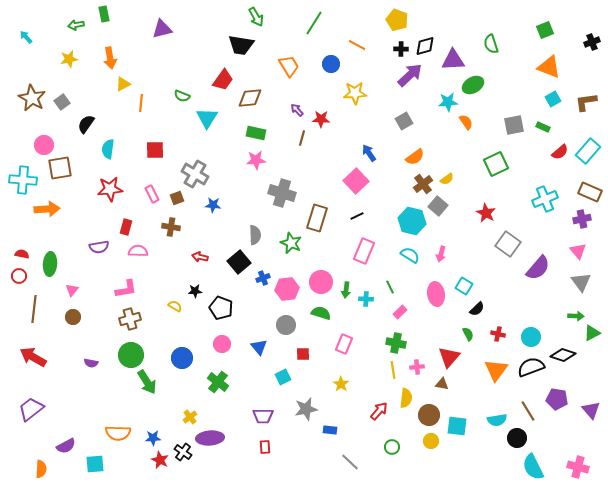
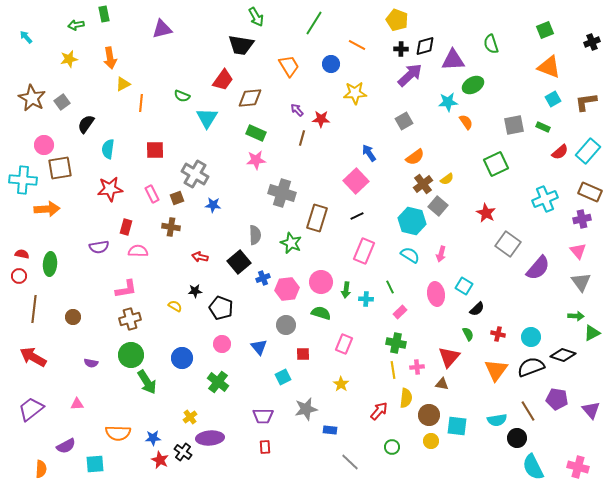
green rectangle at (256, 133): rotated 12 degrees clockwise
pink triangle at (72, 290): moved 5 px right, 114 px down; rotated 48 degrees clockwise
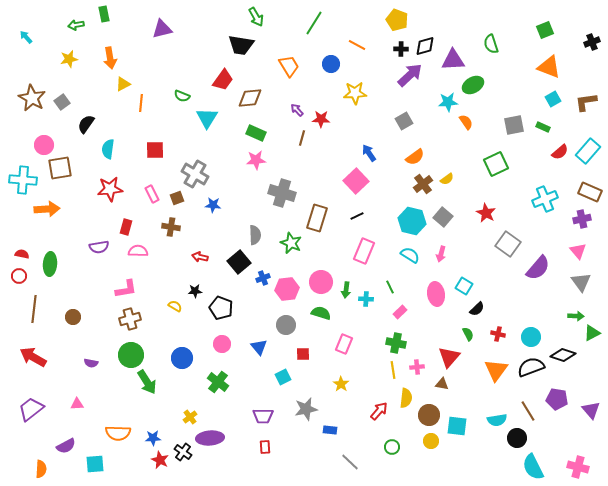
gray square at (438, 206): moved 5 px right, 11 px down
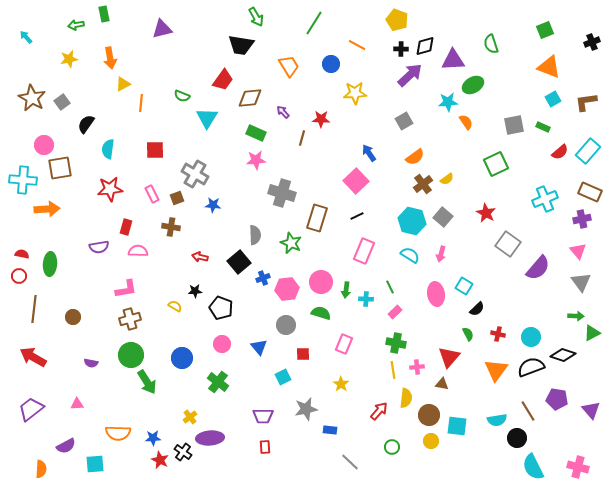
purple arrow at (297, 110): moved 14 px left, 2 px down
pink rectangle at (400, 312): moved 5 px left
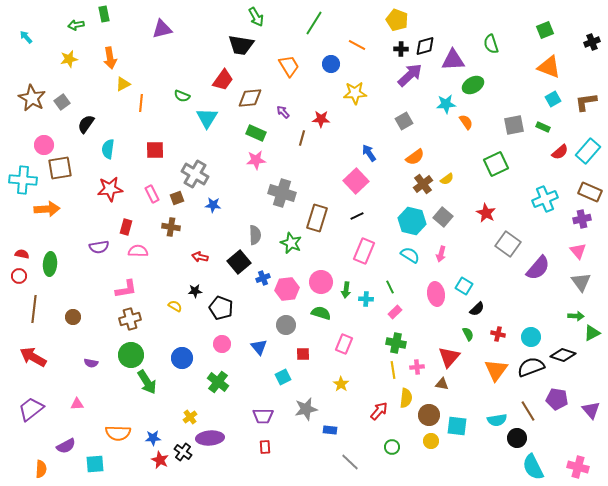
cyan star at (448, 102): moved 2 px left, 2 px down
